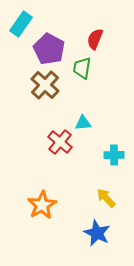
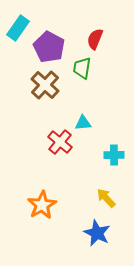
cyan rectangle: moved 3 px left, 4 px down
purple pentagon: moved 2 px up
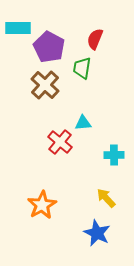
cyan rectangle: rotated 55 degrees clockwise
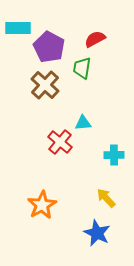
red semicircle: rotated 40 degrees clockwise
